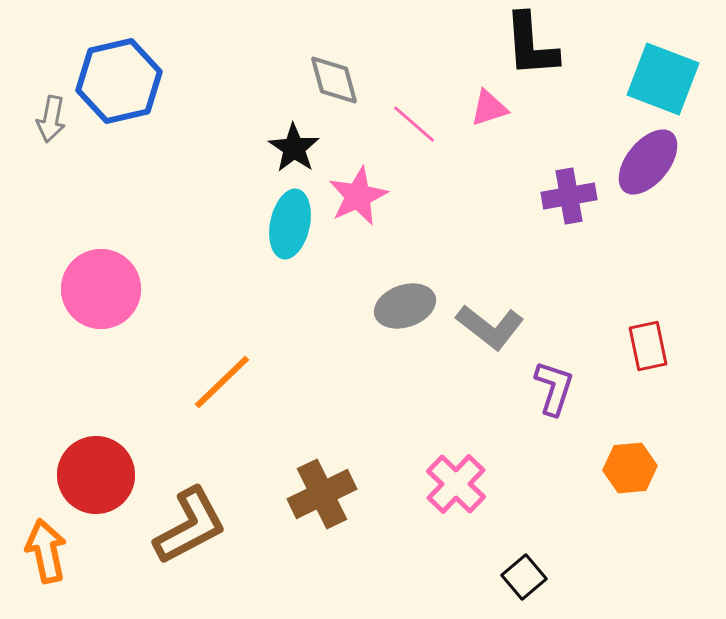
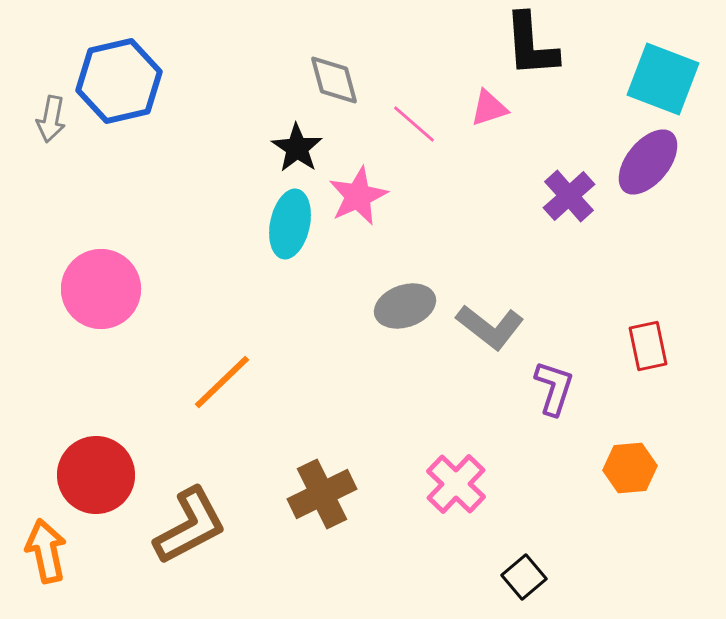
black star: moved 3 px right
purple cross: rotated 32 degrees counterclockwise
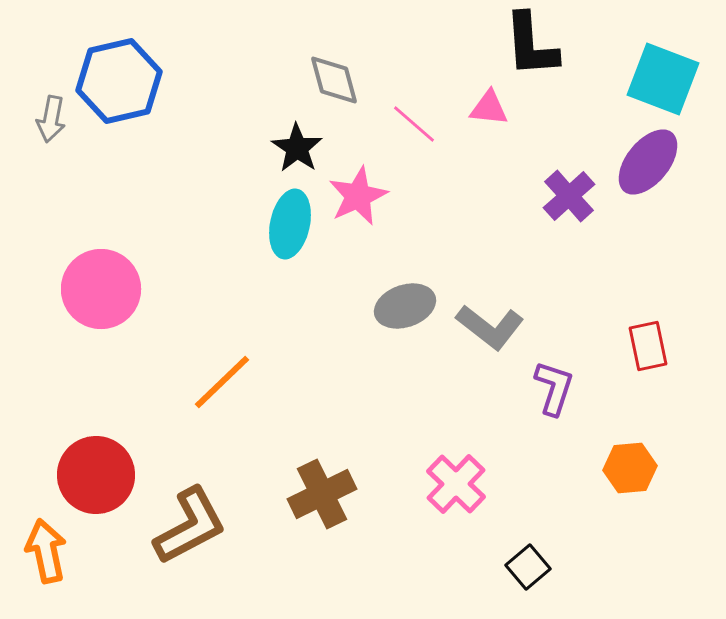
pink triangle: rotated 24 degrees clockwise
black square: moved 4 px right, 10 px up
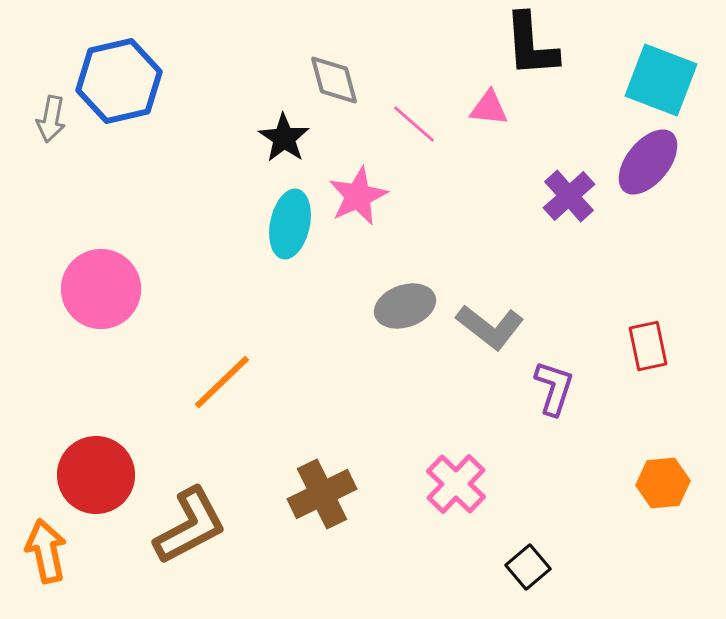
cyan square: moved 2 px left, 1 px down
black star: moved 13 px left, 10 px up
orange hexagon: moved 33 px right, 15 px down
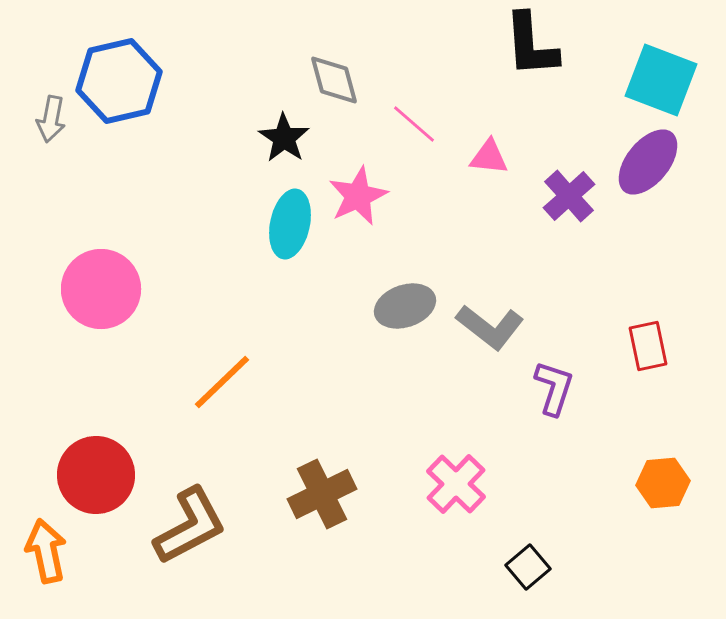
pink triangle: moved 49 px down
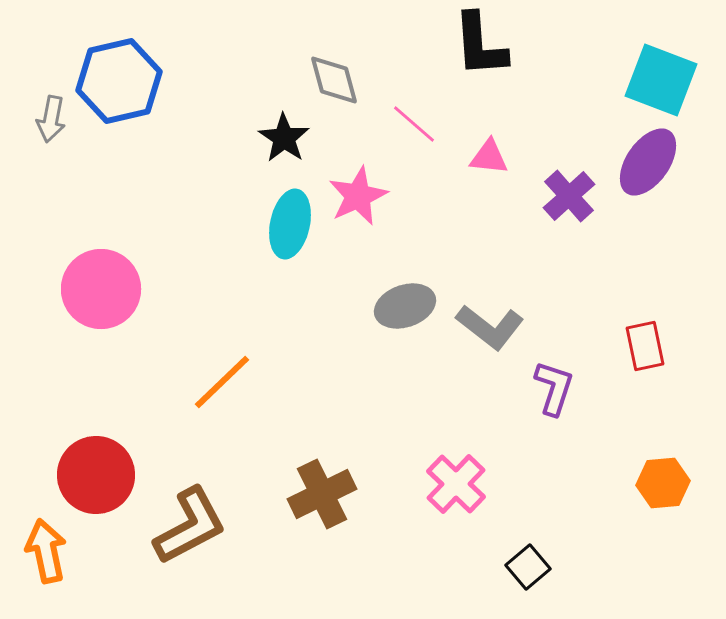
black L-shape: moved 51 px left
purple ellipse: rotated 4 degrees counterclockwise
red rectangle: moved 3 px left
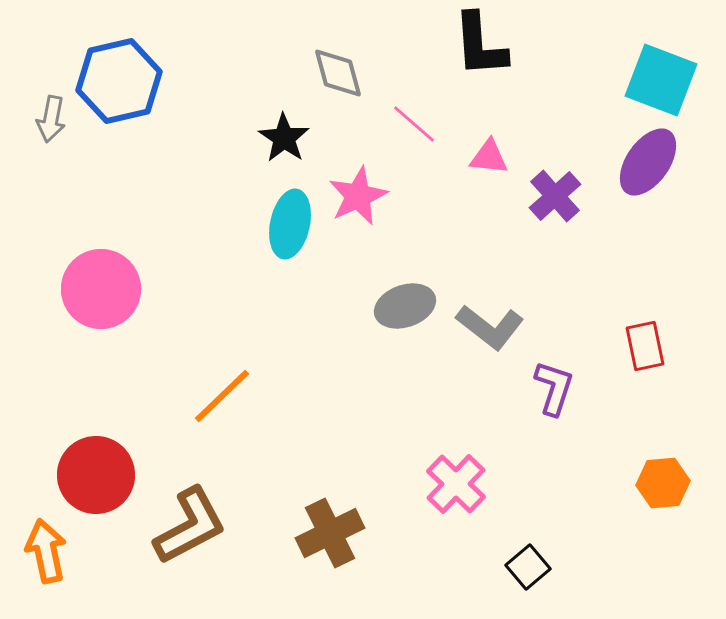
gray diamond: moved 4 px right, 7 px up
purple cross: moved 14 px left
orange line: moved 14 px down
brown cross: moved 8 px right, 39 px down
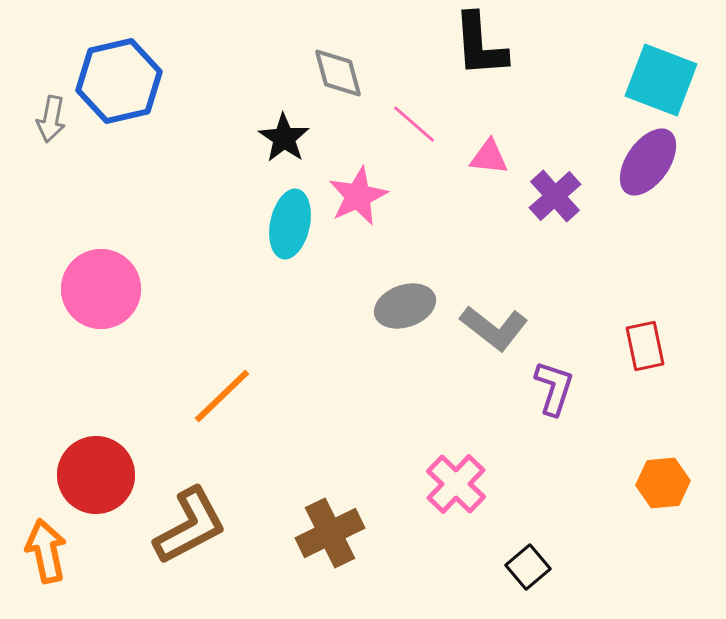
gray L-shape: moved 4 px right, 1 px down
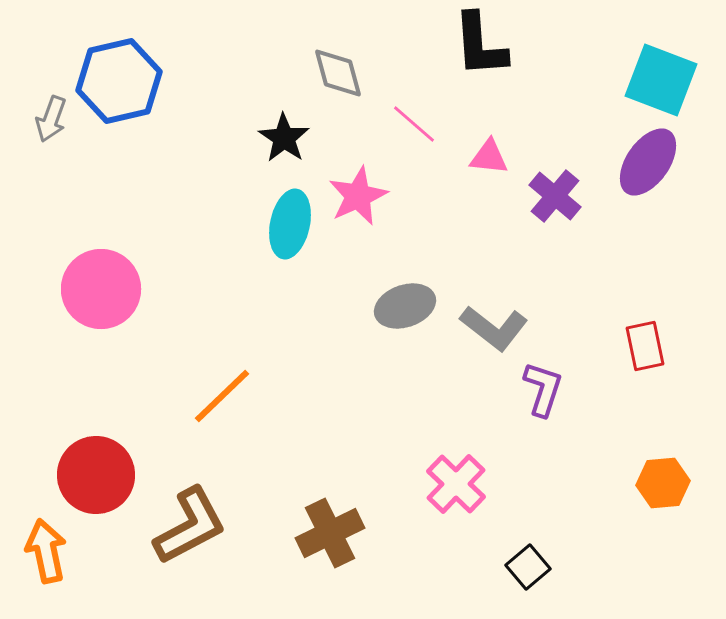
gray arrow: rotated 9 degrees clockwise
purple cross: rotated 8 degrees counterclockwise
purple L-shape: moved 11 px left, 1 px down
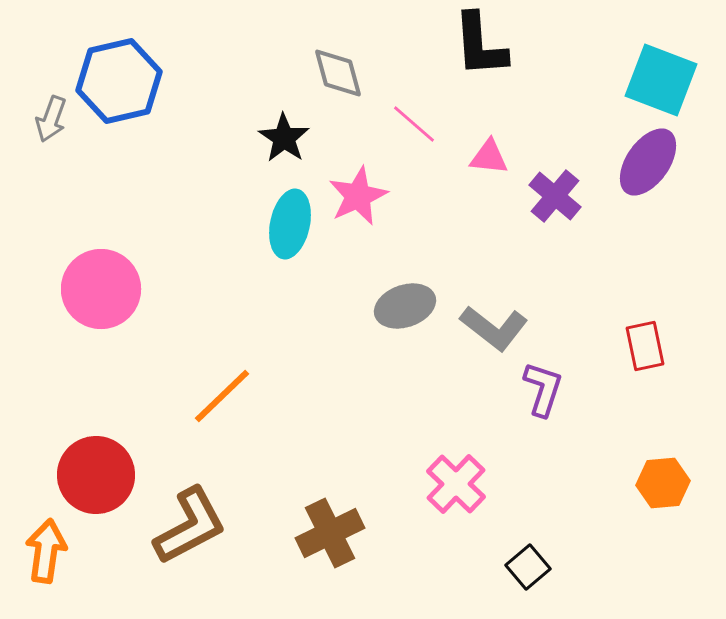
orange arrow: rotated 20 degrees clockwise
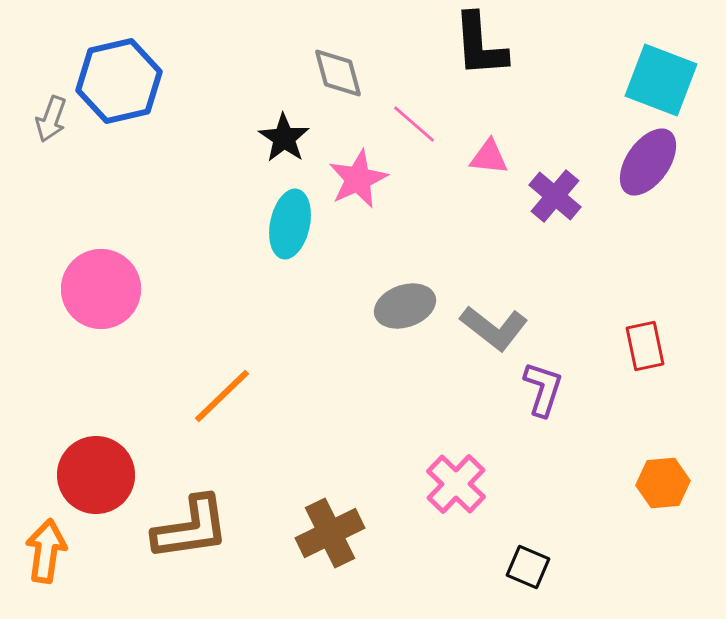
pink star: moved 17 px up
brown L-shape: moved 1 px right, 2 px down; rotated 20 degrees clockwise
black square: rotated 27 degrees counterclockwise
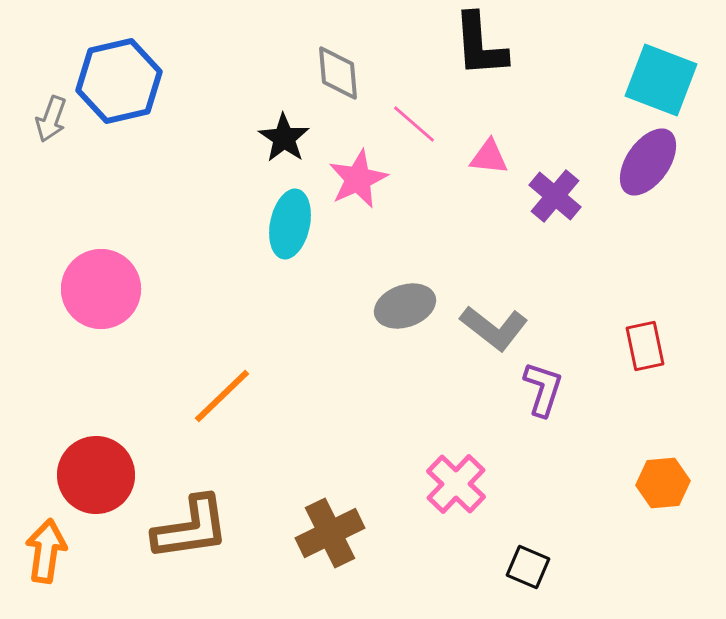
gray diamond: rotated 10 degrees clockwise
